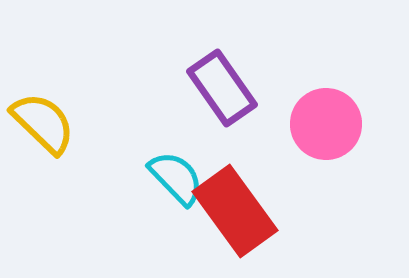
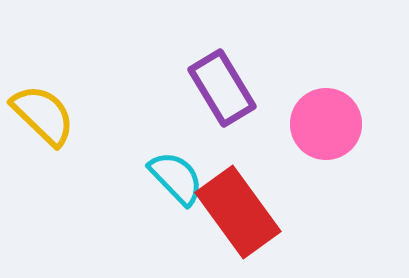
purple rectangle: rotated 4 degrees clockwise
yellow semicircle: moved 8 px up
red rectangle: moved 3 px right, 1 px down
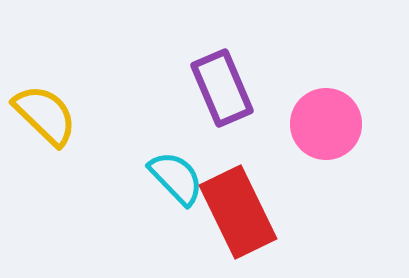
purple rectangle: rotated 8 degrees clockwise
yellow semicircle: moved 2 px right
red rectangle: rotated 10 degrees clockwise
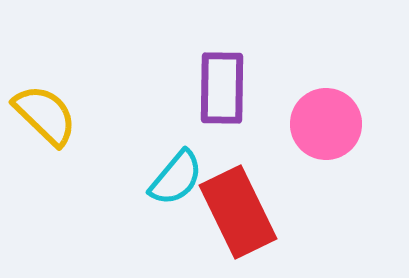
purple rectangle: rotated 24 degrees clockwise
cyan semicircle: rotated 84 degrees clockwise
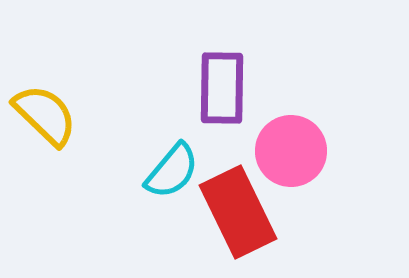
pink circle: moved 35 px left, 27 px down
cyan semicircle: moved 4 px left, 7 px up
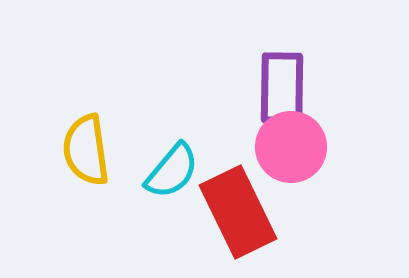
purple rectangle: moved 60 px right
yellow semicircle: moved 41 px right, 35 px down; rotated 142 degrees counterclockwise
pink circle: moved 4 px up
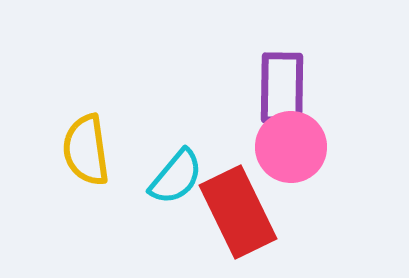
cyan semicircle: moved 4 px right, 6 px down
